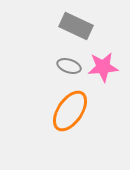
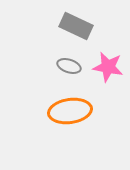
pink star: moved 5 px right; rotated 16 degrees clockwise
orange ellipse: rotated 48 degrees clockwise
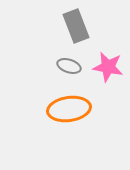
gray rectangle: rotated 44 degrees clockwise
orange ellipse: moved 1 px left, 2 px up
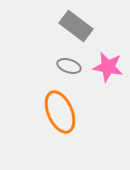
gray rectangle: rotated 32 degrees counterclockwise
orange ellipse: moved 9 px left, 3 px down; rotated 75 degrees clockwise
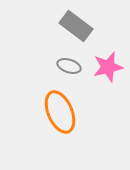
pink star: rotated 24 degrees counterclockwise
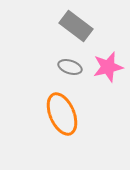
gray ellipse: moved 1 px right, 1 px down
orange ellipse: moved 2 px right, 2 px down
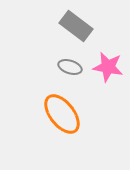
pink star: rotated 24 degrees clockwise
orange ellipse: rotated 15 degrees counterclockwise
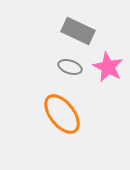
gray rectangle: moved 2 px right, 5 px down; rotated 12 degrees counterclockwise
pink star: rotated 16 degrees clockwise
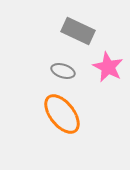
gray ellipse: moved 7 px left, 4 px down
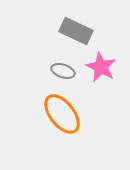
gray rectangle: moved 2 px left
pink star: moved 7 px left
